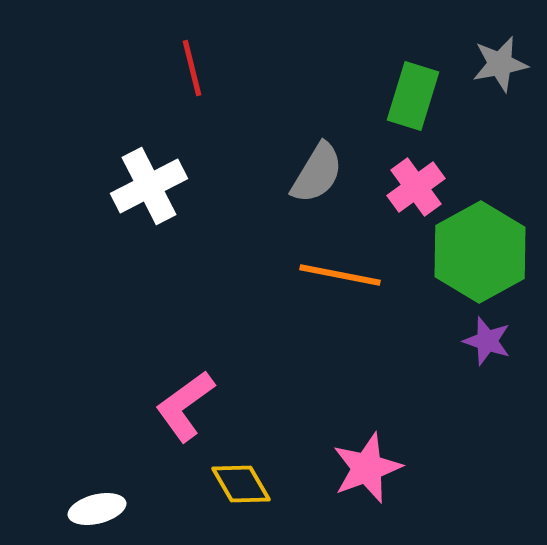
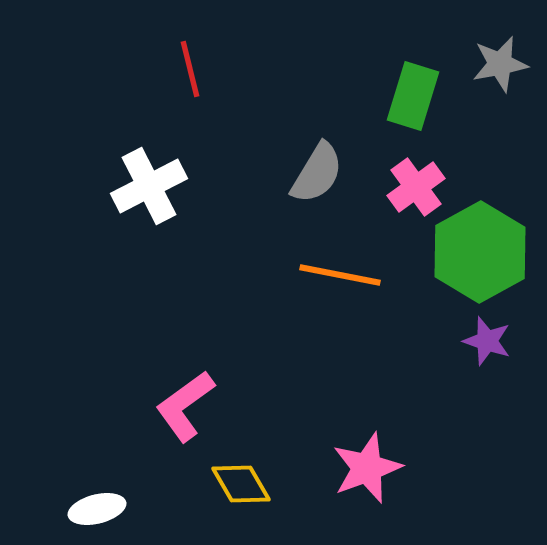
red line: moved 2 px left, 1 px down
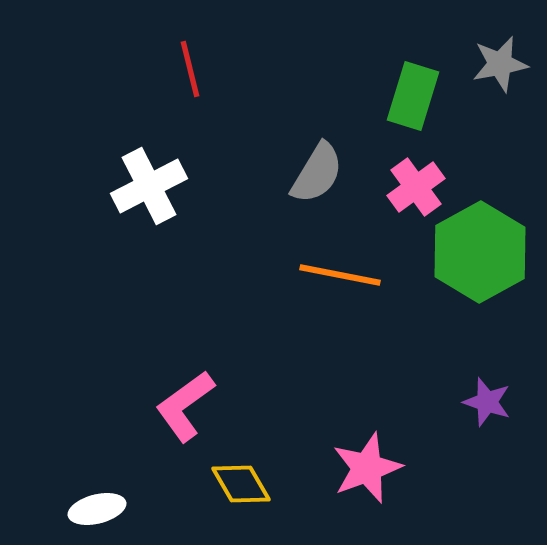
purple star: moved 61 px down
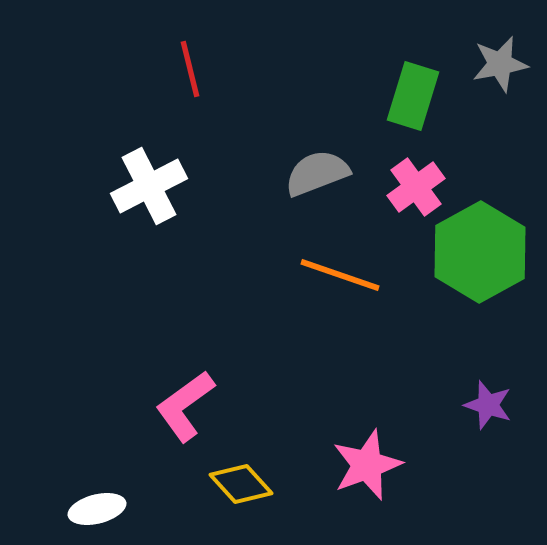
gray semicircle: rotated 142 degrees counterclockwise
orange line: rotated 8 degrees clockwise
purple star: moved 1 px right, 3 px down
pink star: moved 3 px up
yellow diamond: rotated 12 degrees counterclockwise
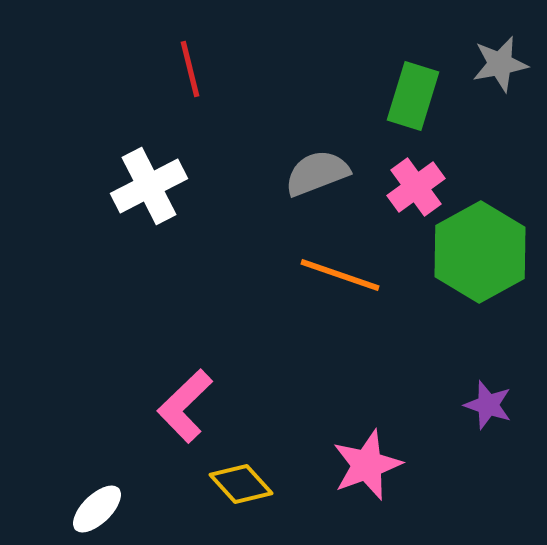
pink L-shape: rotated 8 degrees counterclockwise
white ellipse: rotated 30 degrees counterclockwise
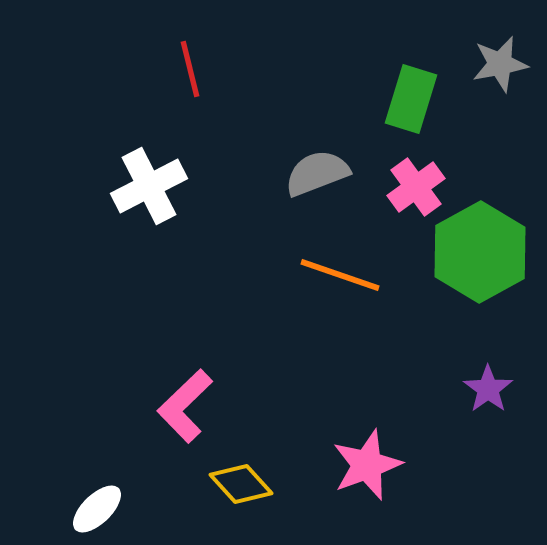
green rectangle: moved 2 px left, 3 px down
purple star: moved 16 px up; rotated 18 degrees clockwise
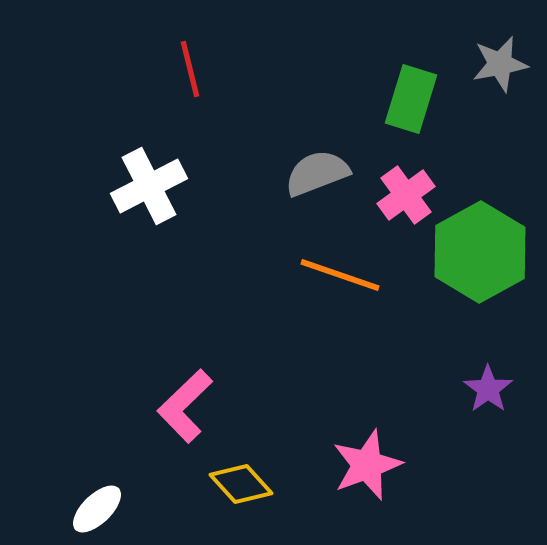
pink cross: moved 10 px left, 8 px down
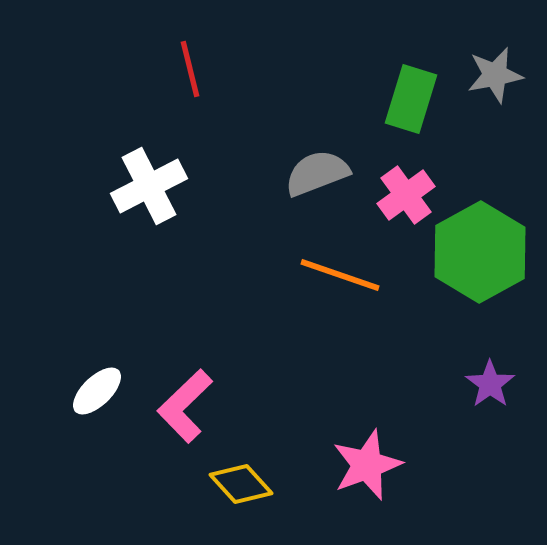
gray star: moved 5 px left, 11 px down
purple star: moved 2 px right, 5 px up
white ellipse: moved 118 px up
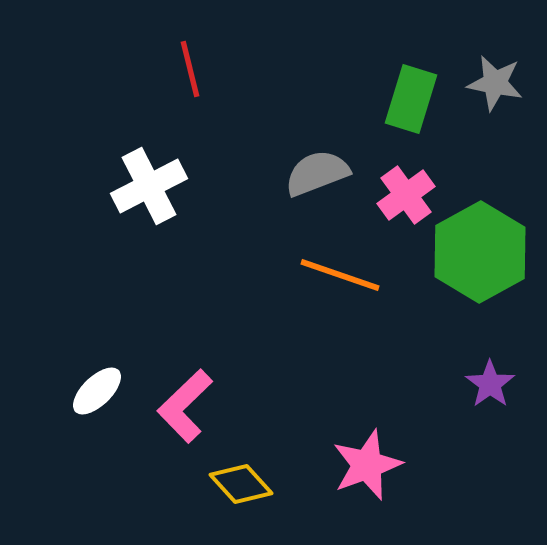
gray star: moved 8 px down; rotated 22 degrees clockwise
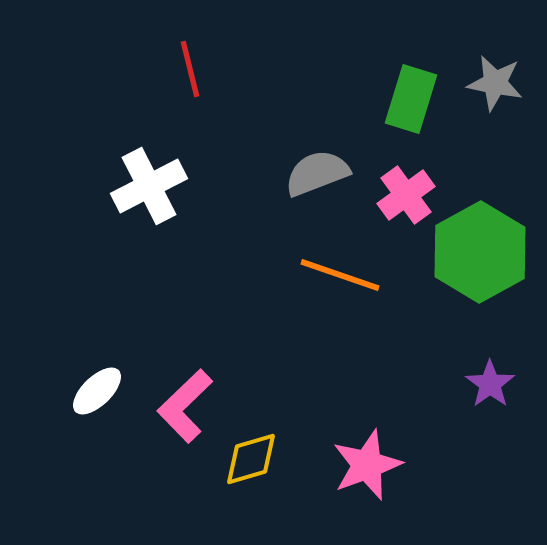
yellow diamond: moved 10 px right, 25 px up; rotated 64 degrees counterclockwise
